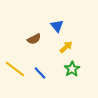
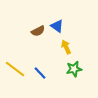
blue triangle: rotated 16 degrees counterclockwise
brown semicircle: moved 4 px right, 8 px up
yellow arrow: rotated 72 degrees counterclockwise
green star: moved 2 px right; rotated 21 degrees clockwise
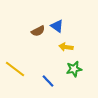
yellow arrow: rotated 56 degrees counterclockwise
blue line: moved 8 px right, 8 px down
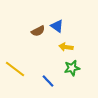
green star: moved 2 px left, 1 px up
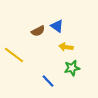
yellow line: moved 1 px left, 14 px up
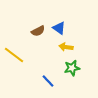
blue triangle: moved 2 px right, 2 px down
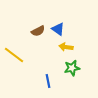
blue triangle: moved 1 px left, 1 px down
blue line: rotated 32 degrees clockwise
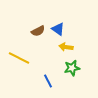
yellow line: moved 5 px right, 3 px down; rotated 10 degrees counterclockwise
blue line: rotated 16 degrees counterclockwise
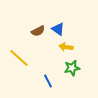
yellow line: rotated 15 degrees clockwise
